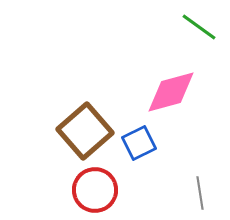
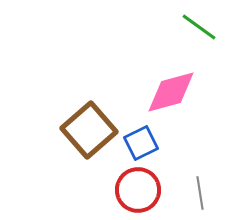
brown square: moved 4 px right, 1 px up
blue square: moved 2 px right
red circle: moved 43 px right
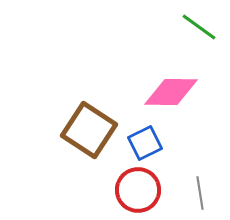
pink diamond: rotated 16 degrees clockwise
brown square: rotated 16 degrees counterclockwise
blue square: moved 4 px right
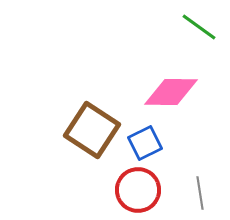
brown square: moved 3 px right
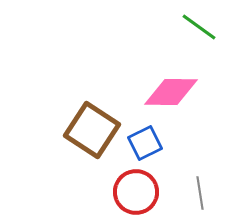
red circle: moved 2 px left, 2 px down
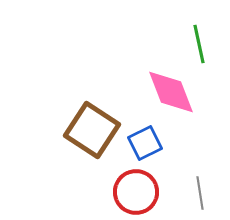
green line: moved 17 px down; rotated 42 degrees clockwise
pink diamond: rotated 68 degrees clockwise
